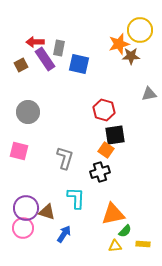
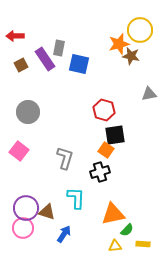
red arrow: moved 20 px left, 6 px up
brown star: rotated 12 degrees clockwise
pink square: rotated 24 degrees clockwise
green semicircle: moved 2 px right, 1 px up
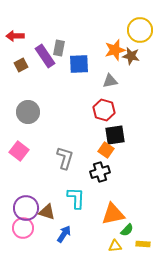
orange star: moved 4 px left, 6 px down
purple rectangle: moved 3 px up
blue square: rotated 15 degrees counterclockwise
gray triangle: moved 39 px left, 13 px up
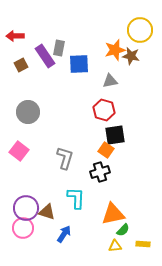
green semicircle: moved 4 px left
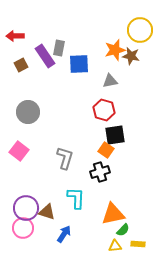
yellow rectangle: moved 5 px left
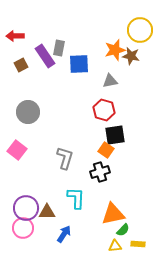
pink square: moved 2 px left, 1 px up
brown triangle: rotated 18 degrees counterclockwise
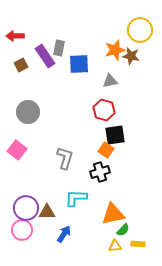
cyan L-shape: rotated 90 degrees counterclockwise
pink circle: moved 1 px left, 2 px down
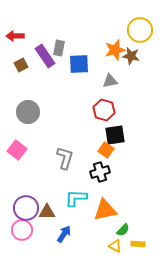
orange triangle: moved 8 px left, 4 px up
yellow triangle: rotated 32 degrees clockwise
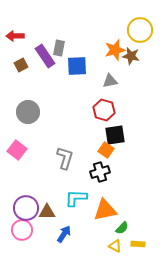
blue square: moved 2 px left, 2 px down
green semicircle: moved 1 px left, 2 px up
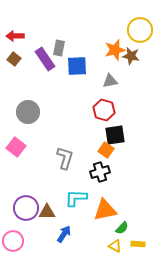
purple rectangle: moved 3 px down
brown square: moved 7 px left, 6 px up; rotated 24 degrees counterclockwise
pink square: moved 1 px left, 3 px up
pink circle: moved 9 px left, 11 px down
